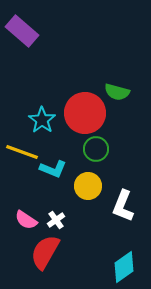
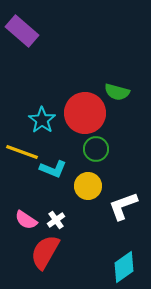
white L-shape: rotated 48 degrees clockwise
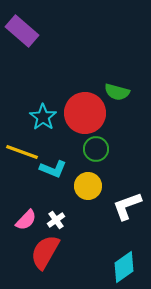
cyan star: moved 1 px right, 3 px up
white L-shape: moved 4 px right
pink semicircle: rotated 80 degrees counterclockwise
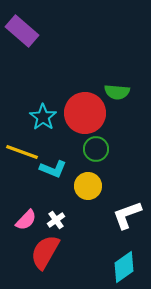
green semicircle: rotated 10 degrees counterclockwise
white L-shape: moved 9 px down
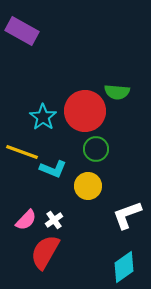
purple rectangle: rotated 12 degrees counterclockwise
red circle: moved 2 px up
white cross: moved 2 px left
